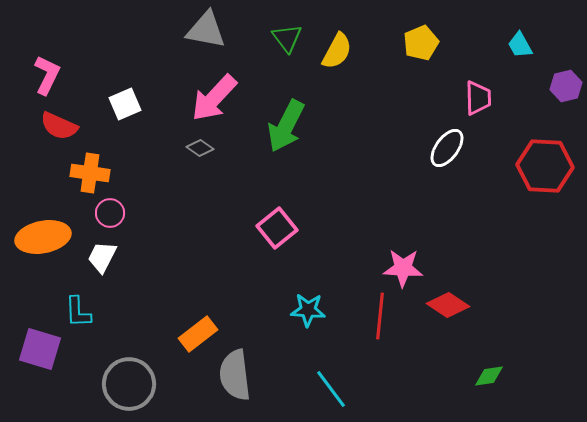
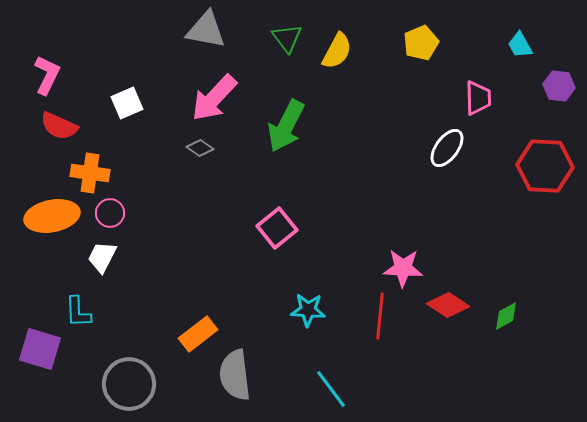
purple hexagon: moved 7 px left; rotated 20 degrees clockwise
white square: moved 2 px right, 1 px up
orange ellipse: moved 9 px right, 21 px up
green diamond: moved 17 px right, 60 px up; rotated 20 degrees counterclockwise
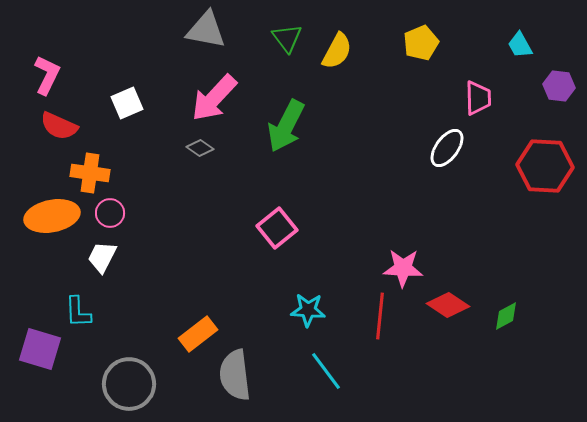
cyan line: moved 5 px left, 18 px up
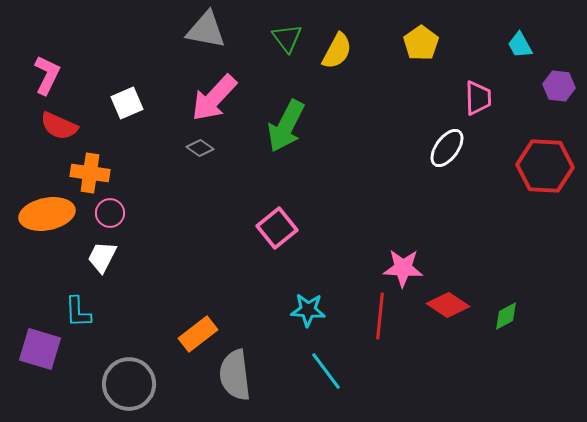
yellow pentagon: rotated 12 degrees counterclockwise
orange ellipse: moved 5 px left, 2 px up
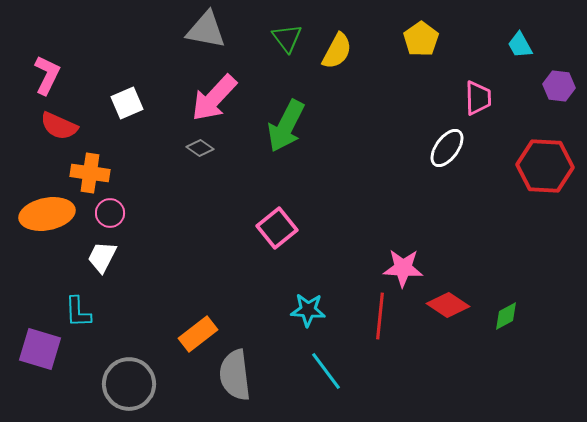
yellow pentagon: moved 4 px up
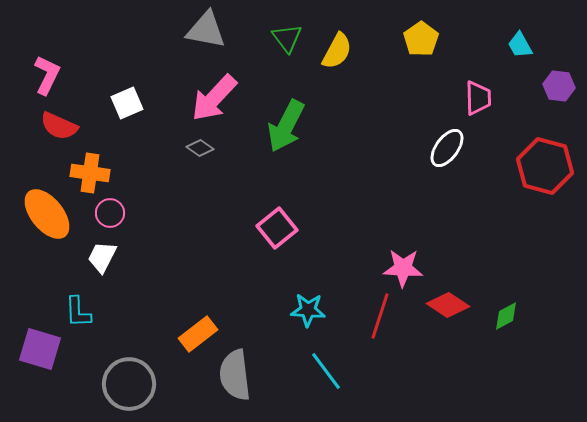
red hexagon: rotated 12 degrees clockwise
orange ellipse: rotated 62 degrees clockwise
red line: rotated 12 degrees clockwise
